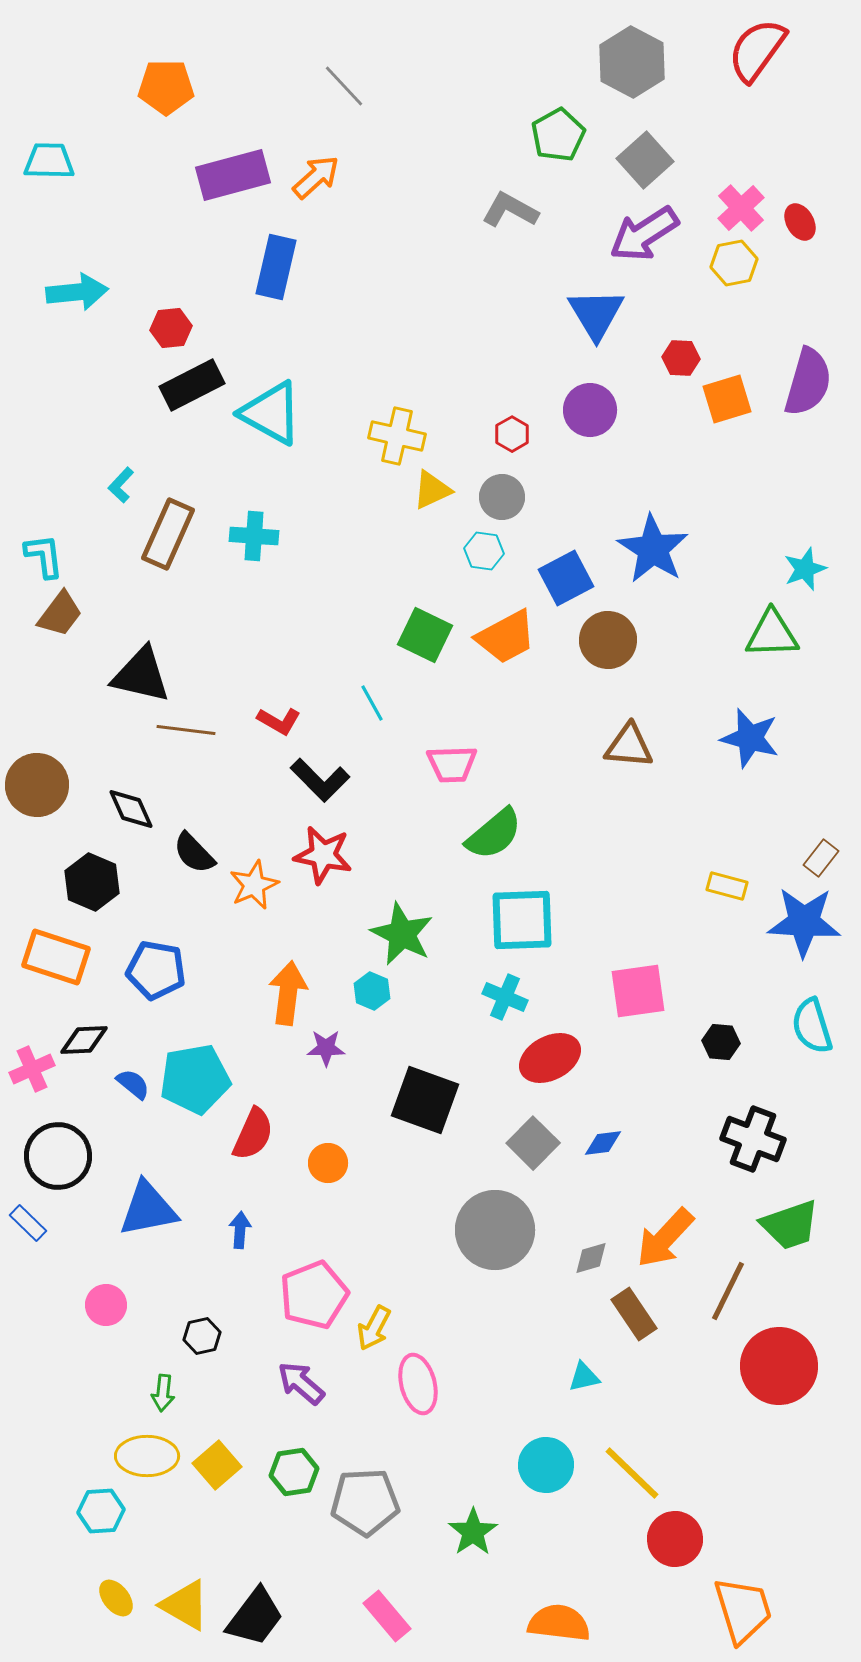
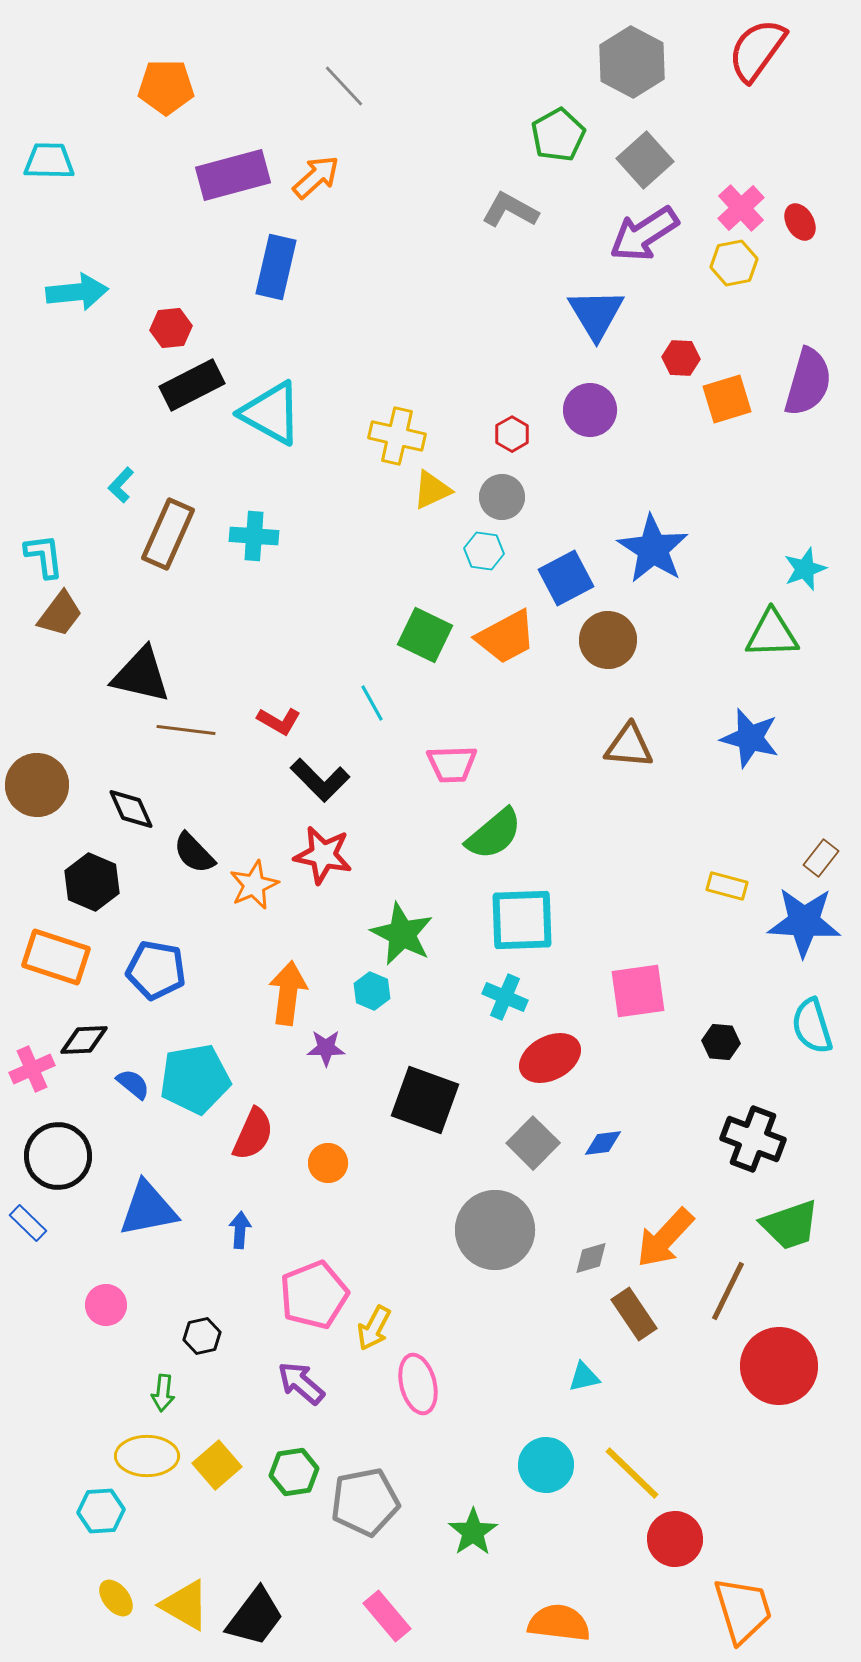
gray pentagon at (365, 1502): rotated 8 degrees counterclockwise
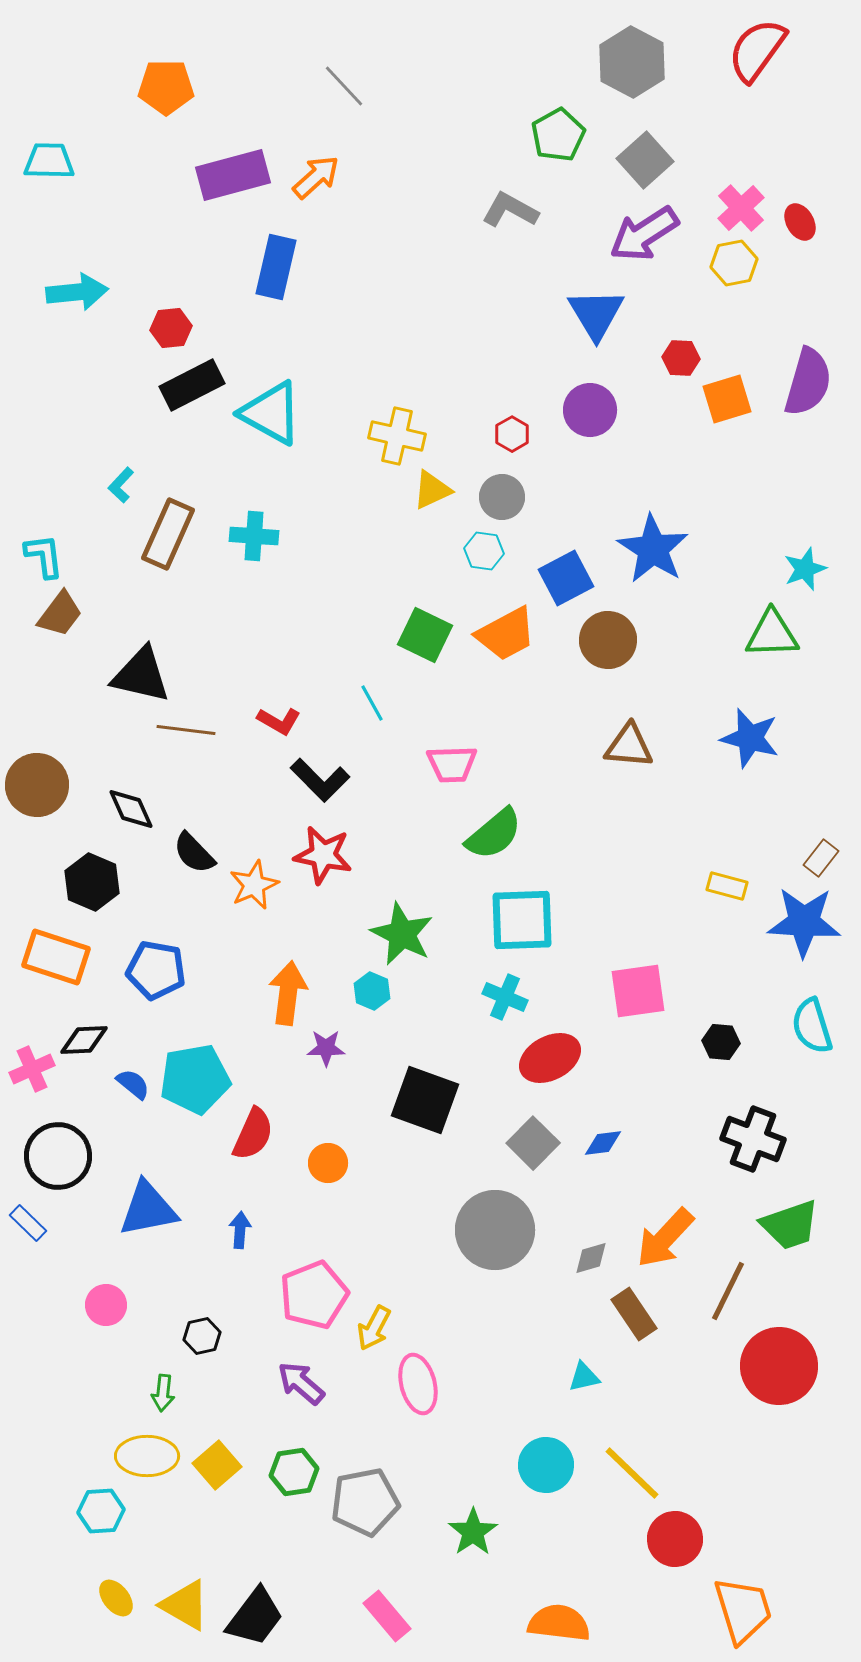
orange trapezoid at (506, 637): moved 3 px up
